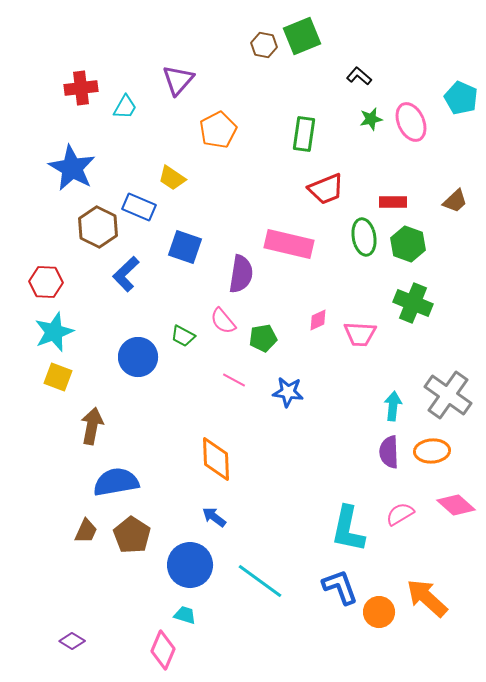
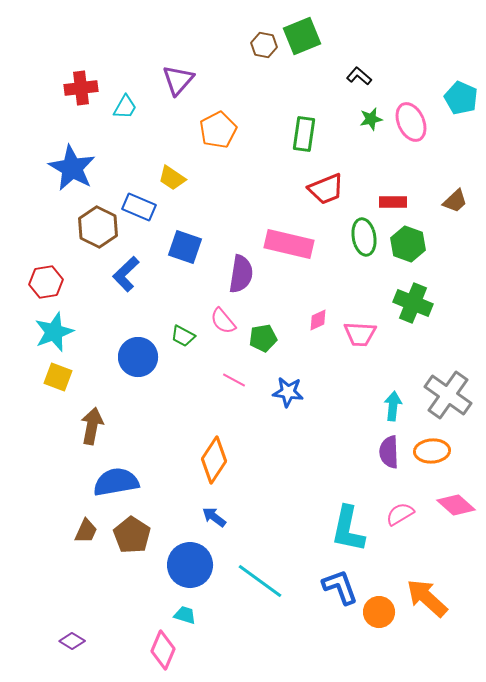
red hexagon at (46, 282): rotated 12 degrees counterclockwise
orange diamond at (216, 459): moved 2 px left, 1 px down; rotated 36 degrees clockwise
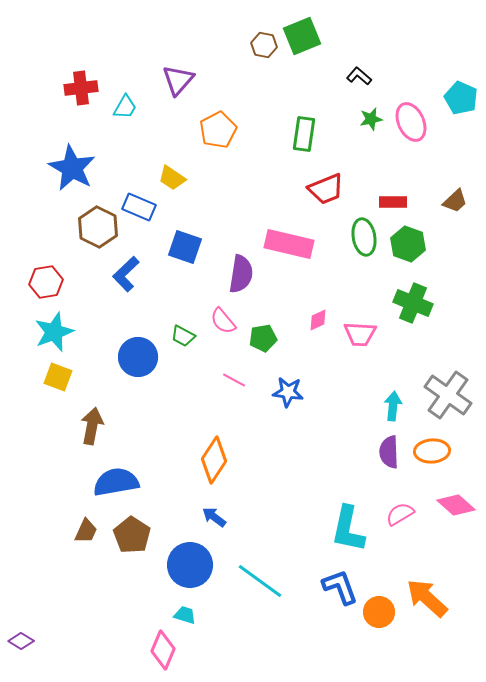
purple diamond at (72, 641): moved 51 px left
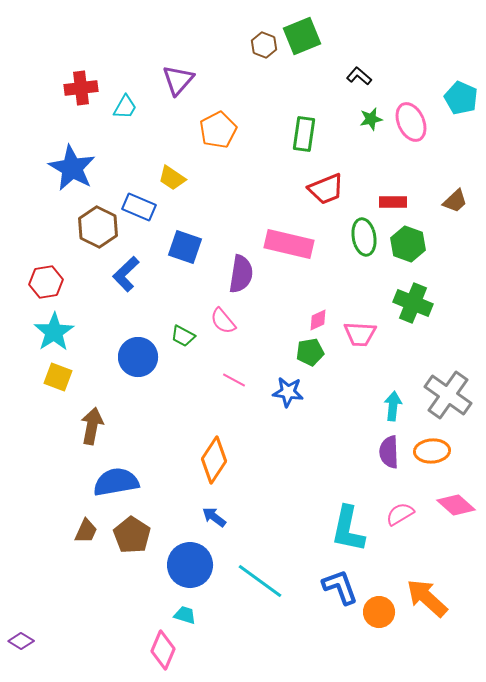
brown hexagon at (264, 45): rotated 10 degrees clockwise
cyan star at (54, 332): rotated 12 degrees counterclockwise
green pentagon at (263, 338): moved 47 px right, 14 px down
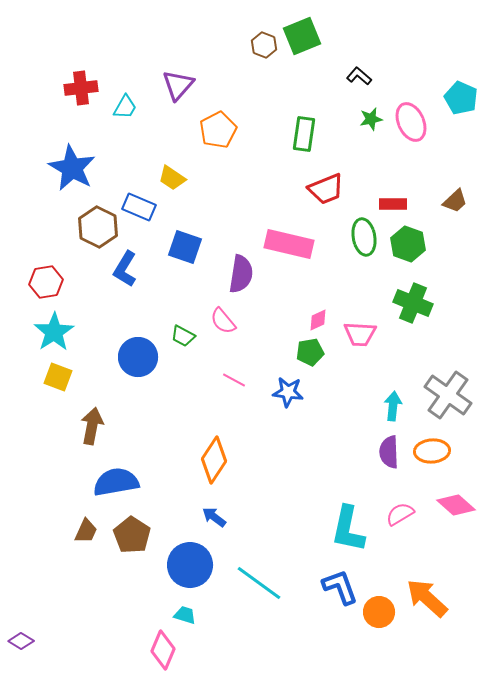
purple triangle at (178, 80): moved 5 px down
red rectangle at (393, 202): moved 2 px down
blue L-shape at (126, 274): moved 1 px left, 5 px up; rotated 15 degrees counterclockwise
cyan line at (260, 581): moved 1 px left, 2 px down
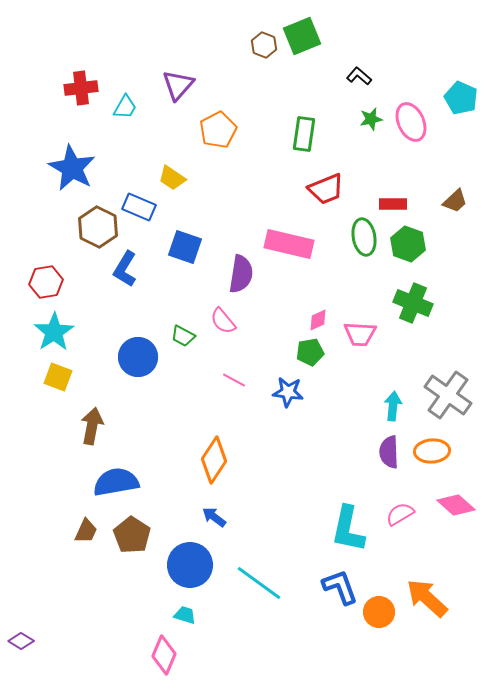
pink diamond at (163, 650): moved 1 px right, 5 px down
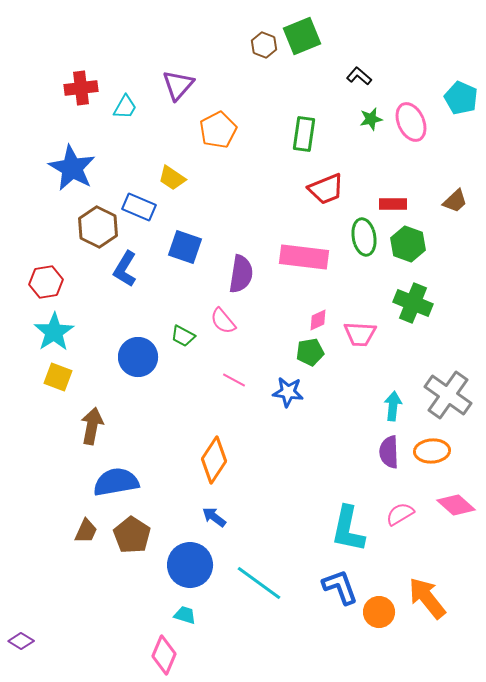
pink rectangle at (289, 244): moved 15 px right, 13 px down; rotated 6 degrees counterclockwise
orange arrow at (427, 598): rotated 9 degrees clockwise
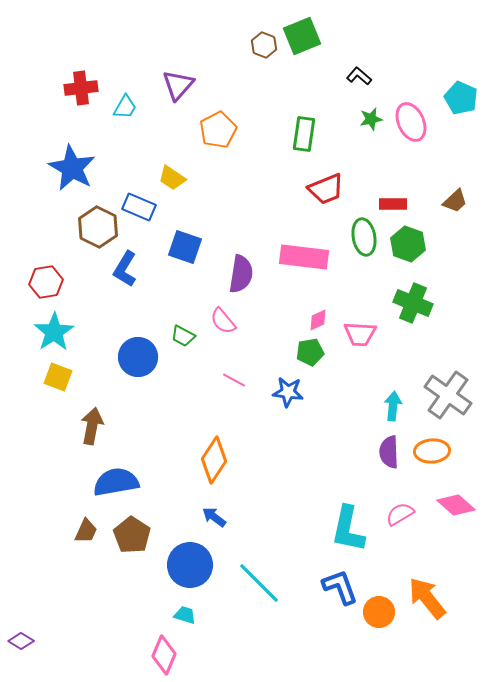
cyan line at (259, 583): rotated 9 degrees clockwise
